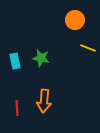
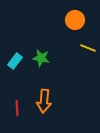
cyan rectangle: rotated 49 degrees clockwise
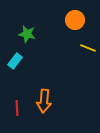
green star: moved 14 px left, 24 px up
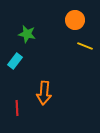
yellow line: moved 3 px left, 2 px up
orange arrow: moved 8 px up
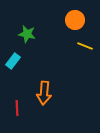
cyan rectangle: moved 2 px left
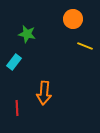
orange circle: moved 2 px left, 1 px up
cyan rectangle: moved 1 px right, 1 px down
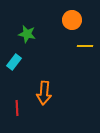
orange circle: moved 1 px left, 1 px down
yellow line: rotated 21 degrees counterclockwise
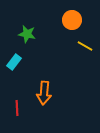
yellow line: rotated 28 degrees clockwise
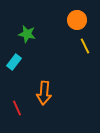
orange circle: moved 5 px right
yellow line: rotated 35 degrees clockwise
red line: rotated 21 degrees counterclockwise
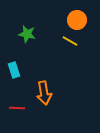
yellow line: moved 15 px left, 5 px up; rotated 35 degrees counterclockwise
cyan rectangle: moved 8 px down; rotated 56 degrees counterclockwise
orange arrow: rotated 15 degrees counterclockwise
red line: rotated 63 degrees counterclockwise
